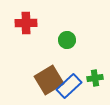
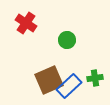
red cross: rotated 35 degrees clockwise
brown square: rotated 8 degrees clockwise
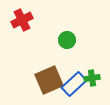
red cross: moved 4 px left, 3 px up; rotated 30 degrees clockwise
green cross: moved 3 px left
blue rectangle: moved 5 px right, 2 px up
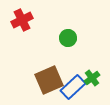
green circle: moved 1 px right, 2 px up
green cross: rotated 28 degrees counterclockwise
blue rectangle: moved 1 px left, 3 px down
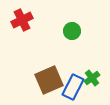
green circle: moved 4 px right, 7 px up
blue rectangle: rotated 20 degrees counterclockwise
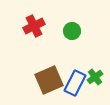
red cross: moved 12 px right, 6 px down
green cross: moved 3 px right, 1 px up
blue rectangle: moved 2 px right, 4 px up
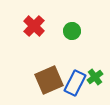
red cross: rotated 20 degrees counterclockwise
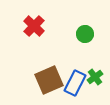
green circle: moved 13 px right, 3 px down
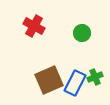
red cross: rotated 15 degrees counterclockwise
green circle: moved 3 px left, 1 px up
green cross: rotated 14 degrees clockwise
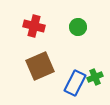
red cross: rotated 15 degrees counterclockwise
green circle: moved 4 px left, 6 px up
brown square: moved 9 px left, 14 px up
